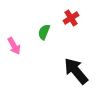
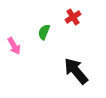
red cross: moved 2 px right, 1 px up
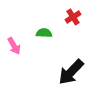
green semicircle: moved 1 px down; rotated 70 degrees clockwise
black arrow: moved 5 px left, 1 px down; rotated 96 degrees counterclockwise
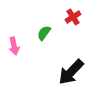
green semicircle: rotated 56 degrees counterclockwise
pink arrow: rotated 18 degrees clockwise
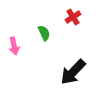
green semicircle: rotated 119 degrees clockwise
black arrow: moved 2 px right
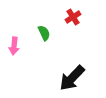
pink arrow: rotated 18 degrees clockwise
black arrow: moved 1 px left, 6 px down
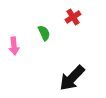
pink arrow: rotated 12 degrees counterclockwise
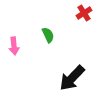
red cross: moved 11 px right, 4 px up
green semicircle: moved 4 px right, 2 px down
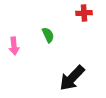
red cross: rotated 28 degrees clockwise
